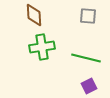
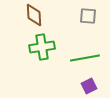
green line: moved 1 px left; rotated 24 degrees counterclockwise
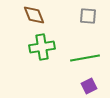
brown diamond: rotated 20 degrees counterclockwise
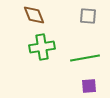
purple square: rotated 21 degrees clockwise
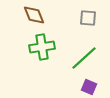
gray square: moved 2 px down
green line: moved 1 px left; rotated 32 degrees counterclockwise
purple square: moved 1 px down; rotated 28 degrees clockwise
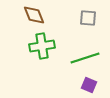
green cross: moved 1 px up
green line: moved 1 px right; rotated 24 degrees clockwise
purple square: moved 2 px up
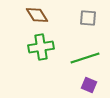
brown diamond: moved 3 px right; rotated 10 degrees counterclockwise
green cross: moved 1 px left, 1 px down
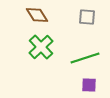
gray square: moved 1 px left, 1 px up
green cross: rotated 35 degrees counterclockwise
purple square: rotated 21 degrees counterclockwise
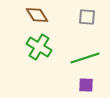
green cross: moved 2 px left; rotated 15 degrees counterclockwise
purple square: moved 3 px left
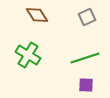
gray square: rotated 30 degrees counterclockwise
green cross: moved 11 px left, 8 px down
